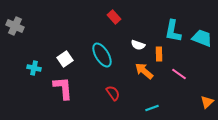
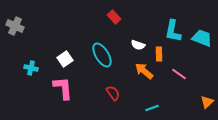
cyan cross: moved 3 px left
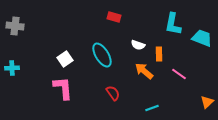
red rectangle: rotated 32 degrees counterclockwise
gray cross: rotated 18 degrees counterclockwise
cyan L-shape: moved 7 px up
cyan cross: moved 19 px left; rotated 16 degrees counterclockwise
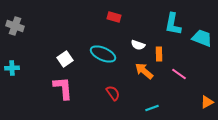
gray cross: rotated 12 degrees clockwise
cyan ellipse: moved 1 px right, 1 px up; rotated 35 degrees counterclockwise
orange triangle: rotated 16 degrees clockwise
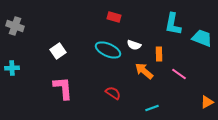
white semicircle: moved 4 px left
cyan ellipse: moved 5 px right, 4 px up
white square: moved 7 px left, 8 px up
red semicircle: rotated 21 degrees counterclockwise
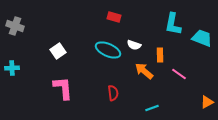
orange rectangle: moved 1 px right, 1 px down
red semicircle: rotated 49 degrees clockwise
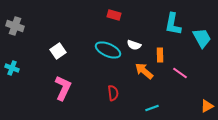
red rectangle: moved 2 px up
cyan trapezoid: rotated 40 degrees clockwise
cyan cross: rotated 24 degrees clockwise
pink line: moved 1 px right, 1 px up
pink L-shape: rotated 30 degrees clockwise
orange triangle: moved 4 px down
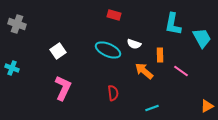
gray cross: moved 2 px right, 2 px up
white semicircle: moved 1 px up
pink line: moved 1 px right, 2 px up
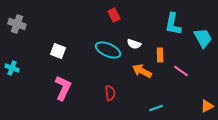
red rectangle: rotated 48 degrees clockwise
cyan trapezoid: moved 1 px right
white square: rotated 35 degrees counterclockwise
orange arrow: moved 2 px left; rotated 12 degrees counterclockwise
red semicircle: moved 3 px left
cyan line: moved 4 px right
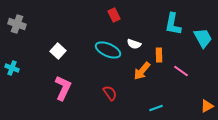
white square: rotated 21 degrees clockwise
orange rectangle: moved 1 px left
orange arrow: rotated 78 degrees counterclockwise
red semicircle: rotated 28 degrees counterclockwise
